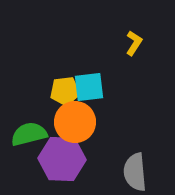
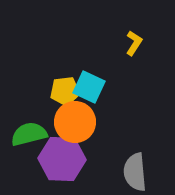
cyan square: rotated 32 degrees clockwise
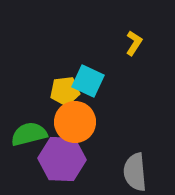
cyan square: moved 1 px left, 6 px up
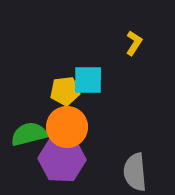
cyan square: moved 1 px up; rotated 24 degrees counterclockwise
orange circle: moved 8 px left, 5 px down
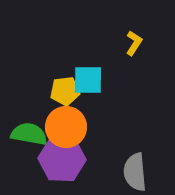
orange circle: moved 1 px left
green semicircle: rotated 24 degrees clockwise
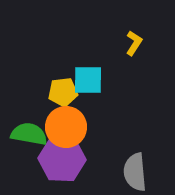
yellow pentagon: moved 2 px left, 1 px down
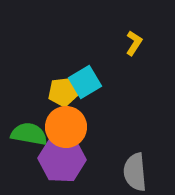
cyan square: moved 3 px left, 2 px down; rotated 32 degrees counterclockwise
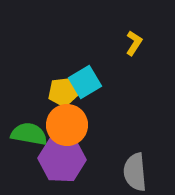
orange circle: moved 1 px right, 2 px up
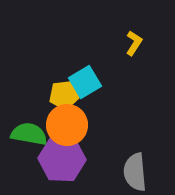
yellow pentagon: moved 1 px right, 3 px down
